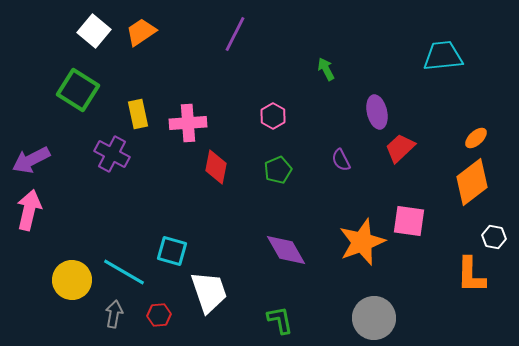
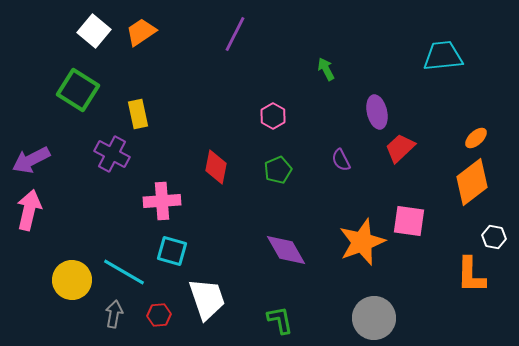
pink cross: moved 26 px left, 78 px down
white trapezoid: moved 2 px left, 7 px down
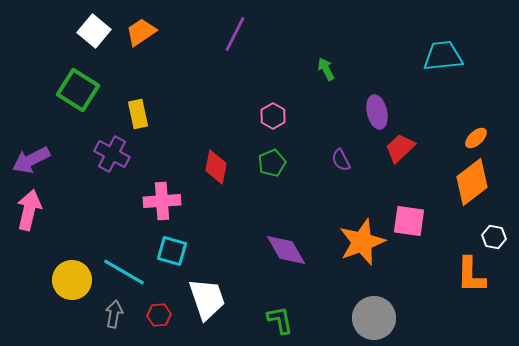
green pentagon: moved 6 px left, 7 px up
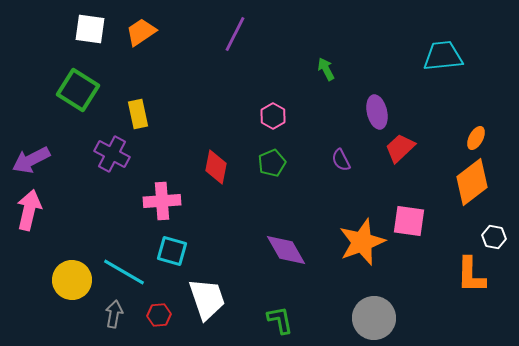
white square: moved 4 px left, 2 px up; rotated 32 degrees counterclockwise
orange ellipse: rotated 20 degrees counterclockwise
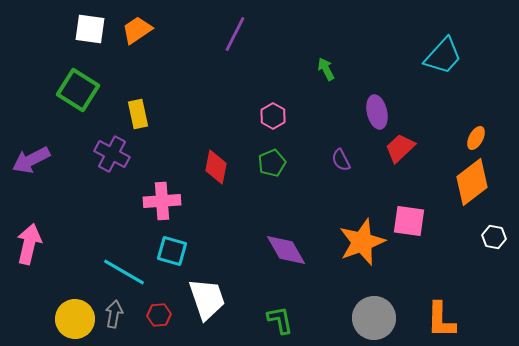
orange trapezoid: moved 4 px left, 2 px up
cyan trapezoid: rotated 138 degrees clockwise
pink arrow: moved 34 px down
orange L-shape: moved 30 px left, 45 px down
yellow circle: moved 3 px right, 39 px down
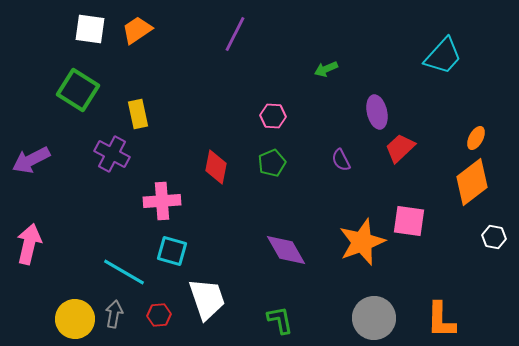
green arrow: rotated 85 degrees counterclockwise
pink hexagon: rotated 25 degrees counterclockwise
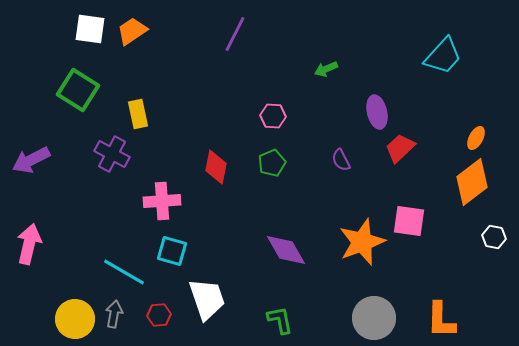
orange trapezoid: moved 5 px left, 1 px down
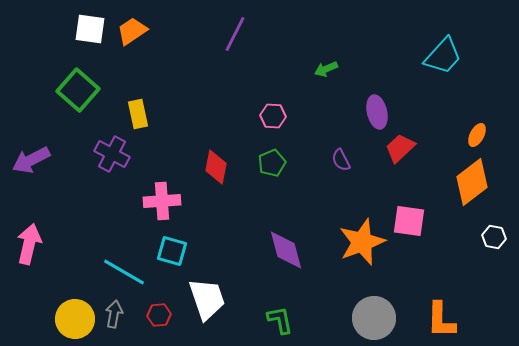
green square: rotated 9 degrees clockwise
orange ellipse: moved 1 px right, 3 px up
purple diamond: rotated 15 degrees clockwise
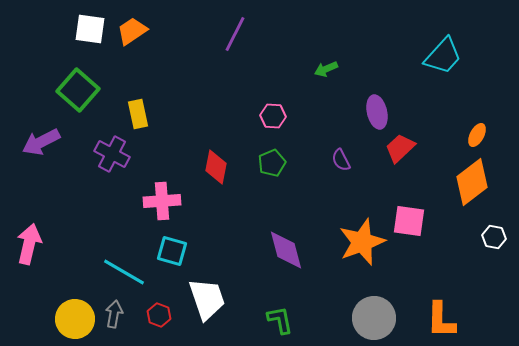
purple arrow: moved 10 px right, 18 px up
red hexagon: rotated 25 degrees clockwise
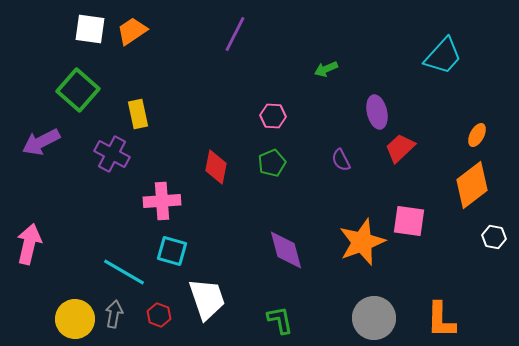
orange diamond: moved 3 px down
